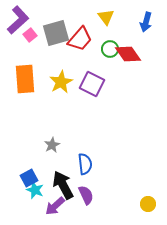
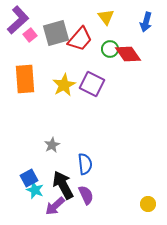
yellow star: moved 3 px right, 3 px down
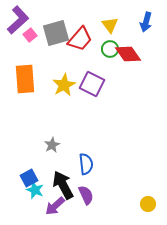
yellow triangle: moved 4 px right, 8 px down
blue semicircle: moved 1 px right
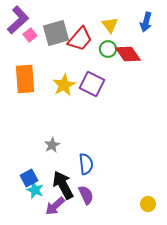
green circle: moved 2 px left
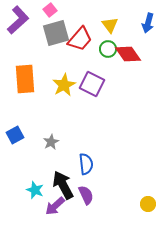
blue arrow: moved 2 px right, 1 px down
pink square: moved 20 px right, 25 px up
gray star: moved 1 px left, 3 px up
blue square: moved 14 px left, 43 px up
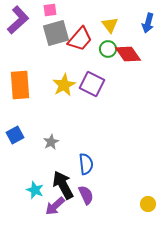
pink square: rotated 32 degrees clockwise
orange rectangle: moved 5 px left, 6 px down
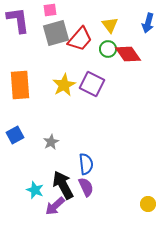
purple L-shape: rotated 56 degrees counterclockwise
purple semicircle: moved 8 px up
